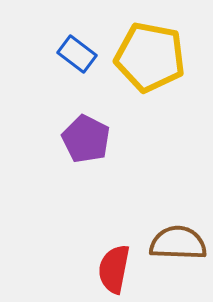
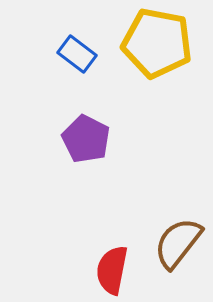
yellow pentagon: moved 7 px right, 14 px up
brown semicircle: rotated 54 degrees counterclockwise
red semicircle: moved 2 px left, 1 px down
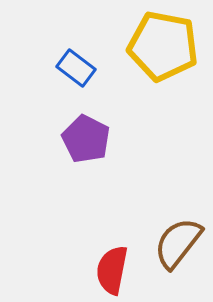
yellow pentagon: moved 6 px right, 3 px down
blue rectangle: moved 1 px left, 14 px down
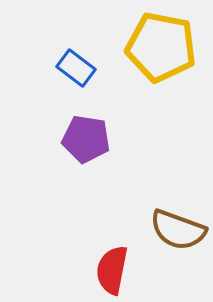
yellow pentagon: moved 2 px left, 1 px down
purple pentagon: rotated 18 degrees counterclockwise
brown semicircle: moved 13 px up; rotated 108 degrees counterclockwise
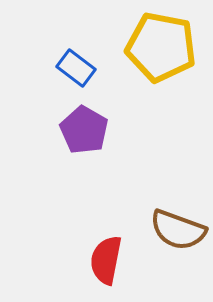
purple pentagon: moved 2 px left, 9 px up; rotated 21 degrees clockwise
red semicircle: moved 6 px left, 10 px up
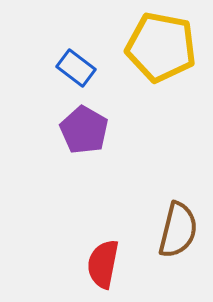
brown semicircle: rotated 96 degrees counterclockwise
red semicircle: moved 3 px left, 4 px down
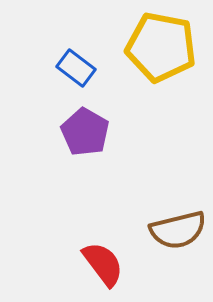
purple pentagon: moved 1 px right, 2 px down
brown semicircle: rotated 62 degrees clockwise
red semicircle: rotated 132 degrees clockwise
